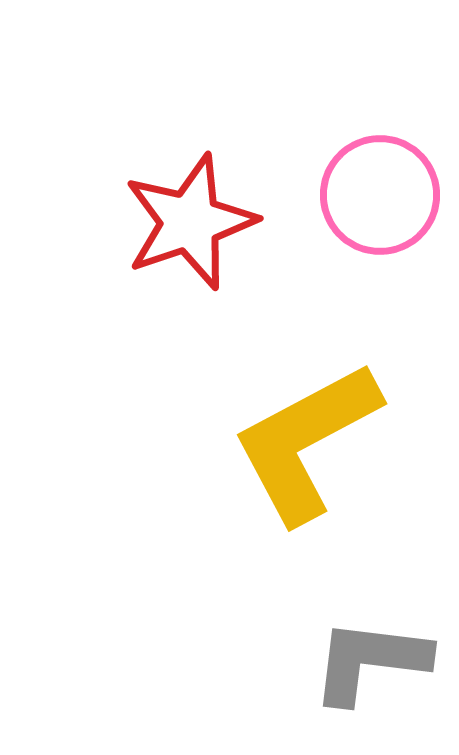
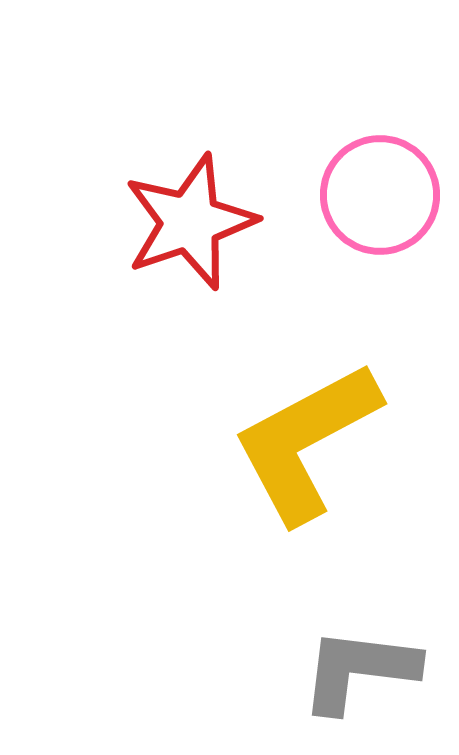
gray L-shape: moved 11 px left, 9 px down
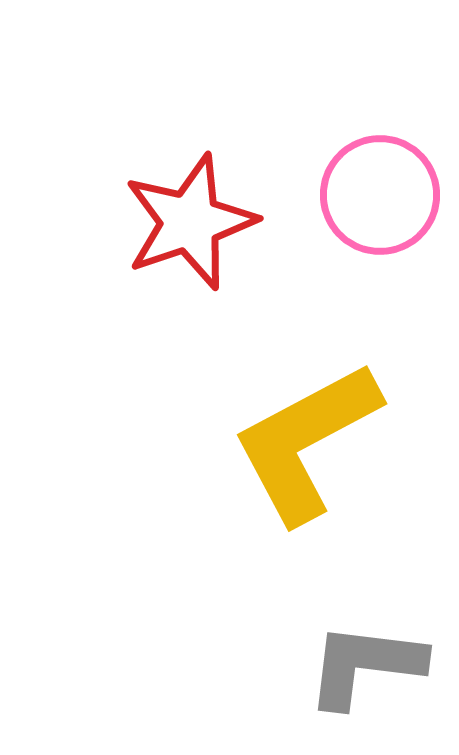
gray L-shape: moved 6 px right, 5 px up
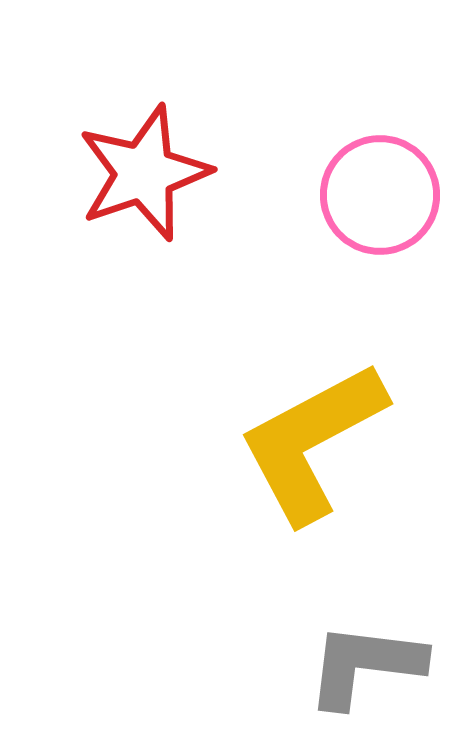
red star: moved 46 px left, 49 px up
yellow L-shape: moved 6 px right
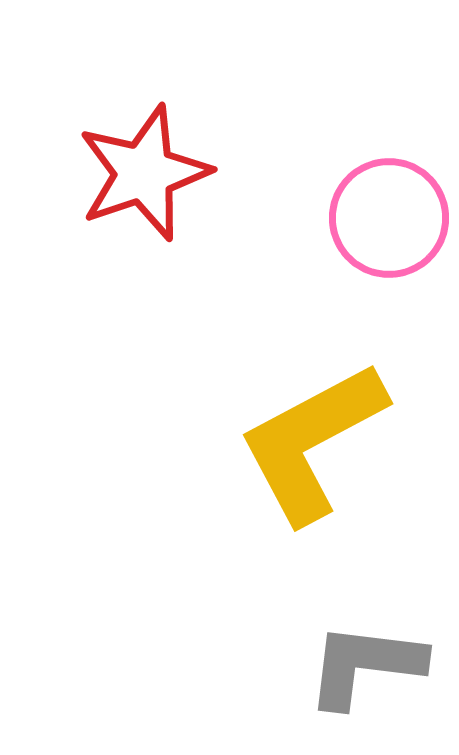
pink circle: moved 9 px right, 23 px down
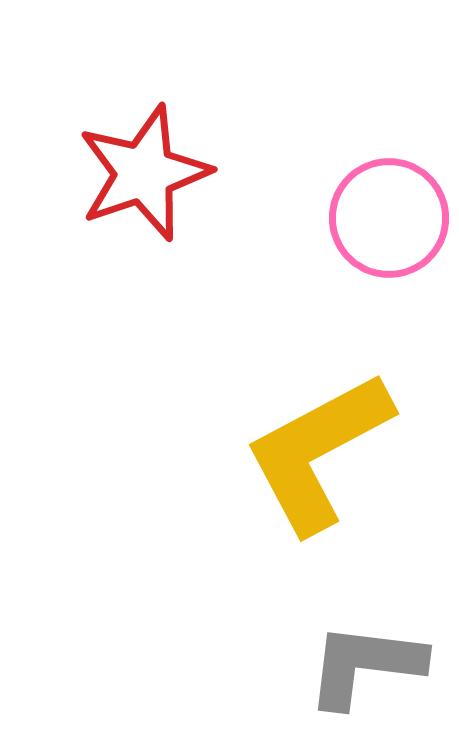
yellow L-shape: moved 6 px right, 10 px down
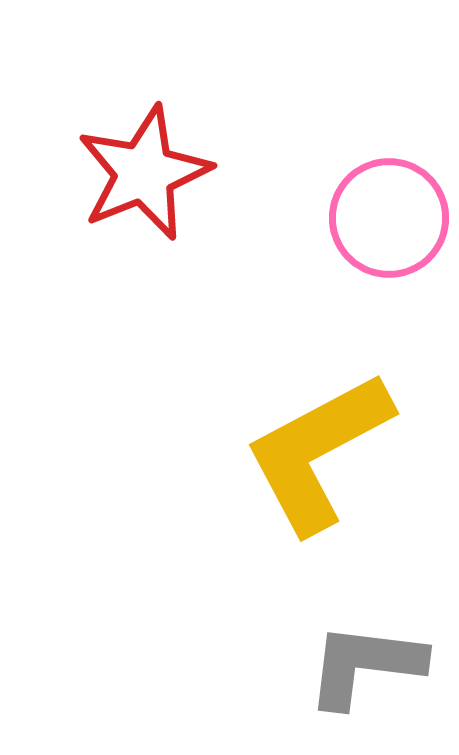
red star: rotated 3 degrees counterclockwise
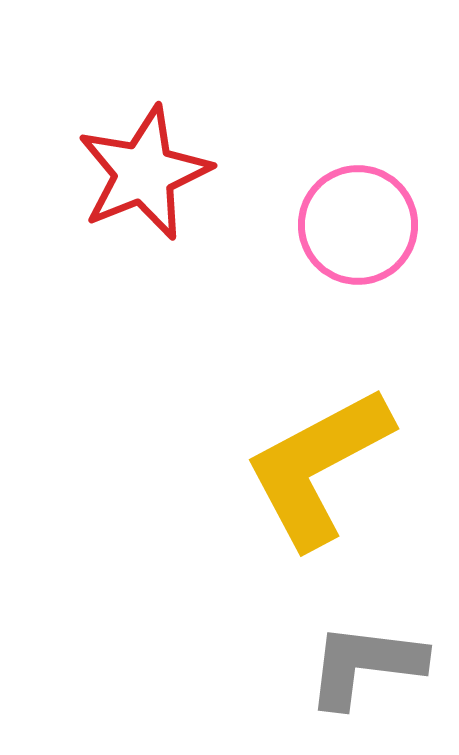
pink circle: moved 31 px left, 7 px down
yellow L-shape: moved 15 px down
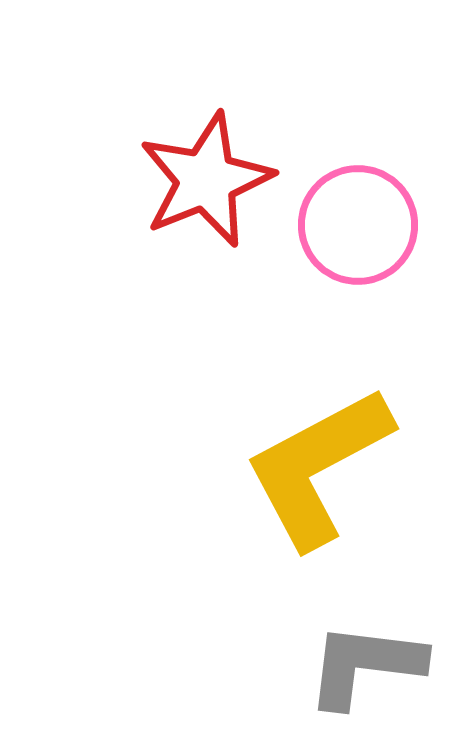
red star: moved 62 px right, 7 px down
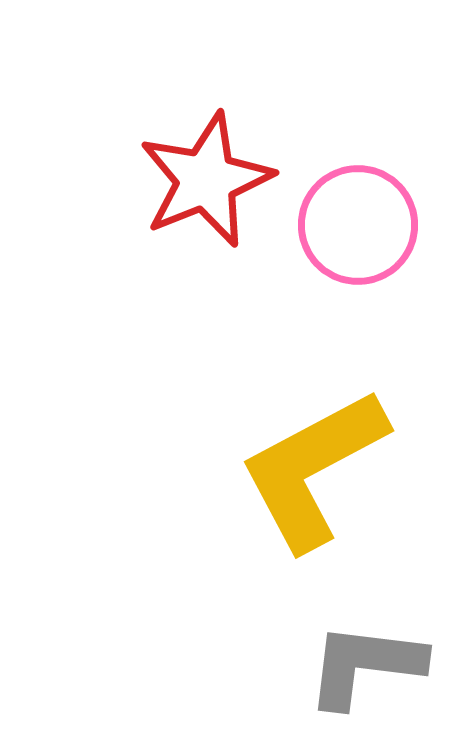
yellow L-shape: moved 5 px left, 2 px down
